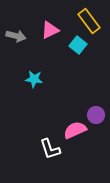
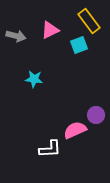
cyan square: moved 1 px right; rotated 30 degrees clockwise
white L-shape: rotated 75 degrees counterclockwise
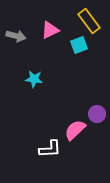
purple circle: moved 1 px right, 1 px up
pink semicircle: rotated 20 degrees counterclockwise
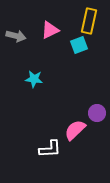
yellow rectangle: rotated 50 degrees clockwise
purple circle: moved 1 px up
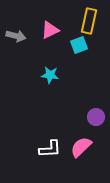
cyan star: moved 16 px right, 4 px up
purple circle: moved 1 px left, 4 px down
pink semicircle: moved 6 px right, 17 px down
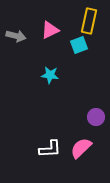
pink semicircle: moved 1 px down
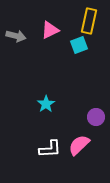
cyan star: moved 4 px left, 29 px down; rotated 30 degrees clockwise
pink semicircle: moved 2 px left, 3 px up
